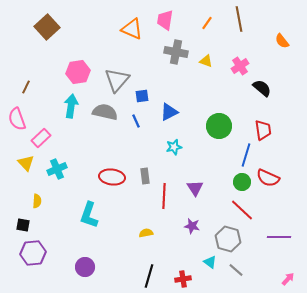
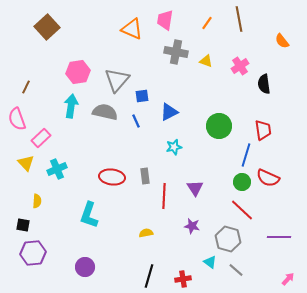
black semicircle at (262, 88): moved 2 px right, 4 px up; rotated 138 degrees counterclockwise
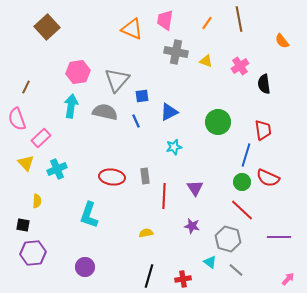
green circle at (219, 126): moved 1 px left, 4 px up
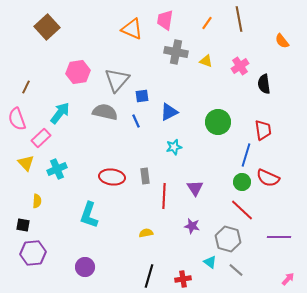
cyan arrow at (71, 106): moved 11 px left, 7 px down; rotated 30 degrees clockwise
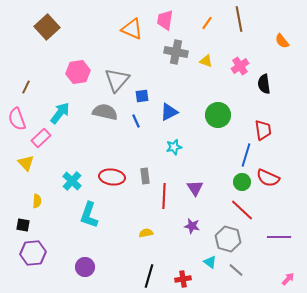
green circle at (218, 122): moved 7 px up
cyan cross at (57, 169): moved 15 px right, 12 px down; rotated 24 degrees counterclockwise
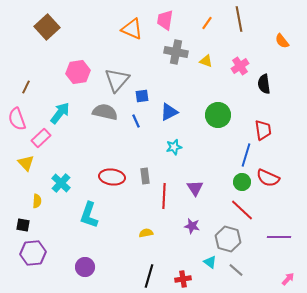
cyan cross at (72, 181): moved 11 px left, 2 px down
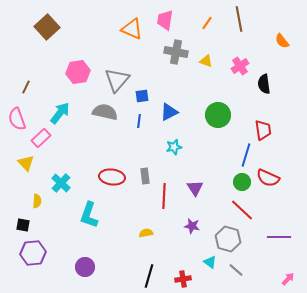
blue line at (136, 121): moved 3 px right; rotated 32 degrees clockwise
